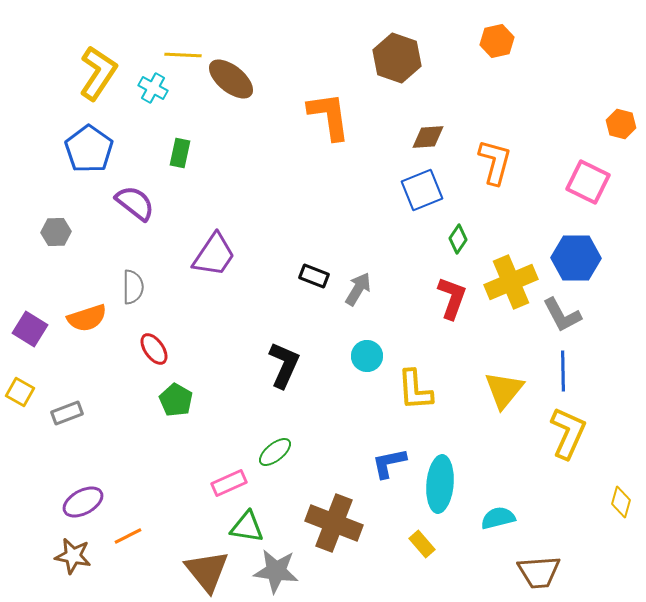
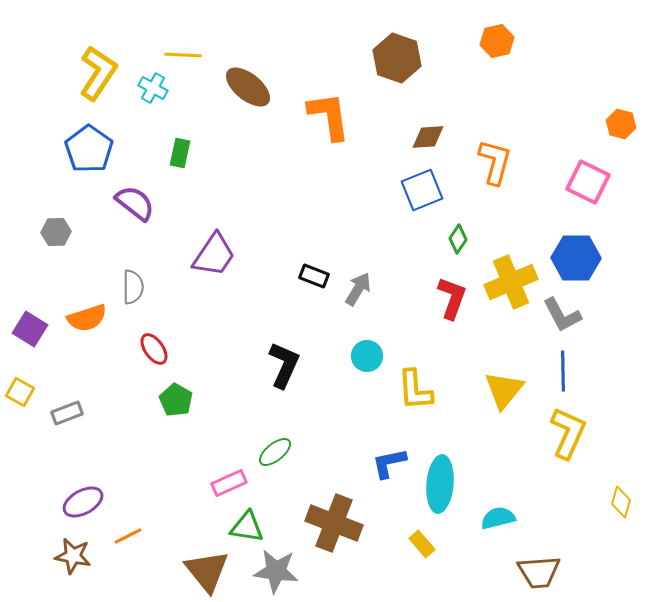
brown ellipse at (231, 79): moved 17 px right, 8 px down
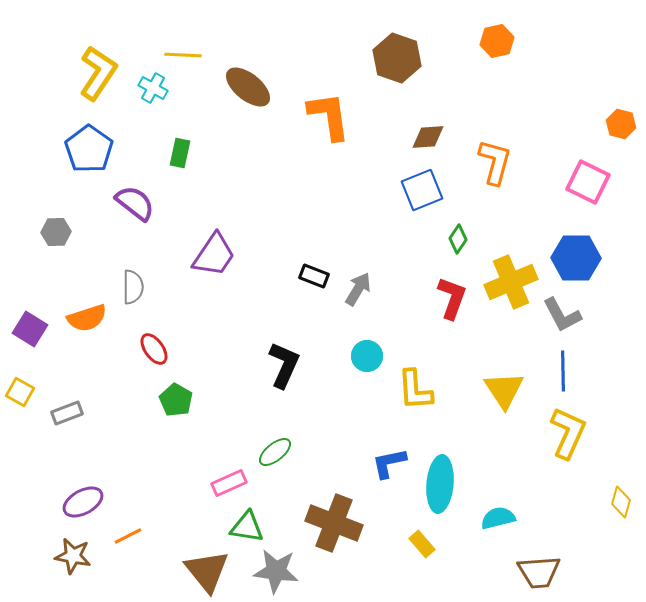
yellow triangle at (504, 390): rotated 12 degrees counterclockwise
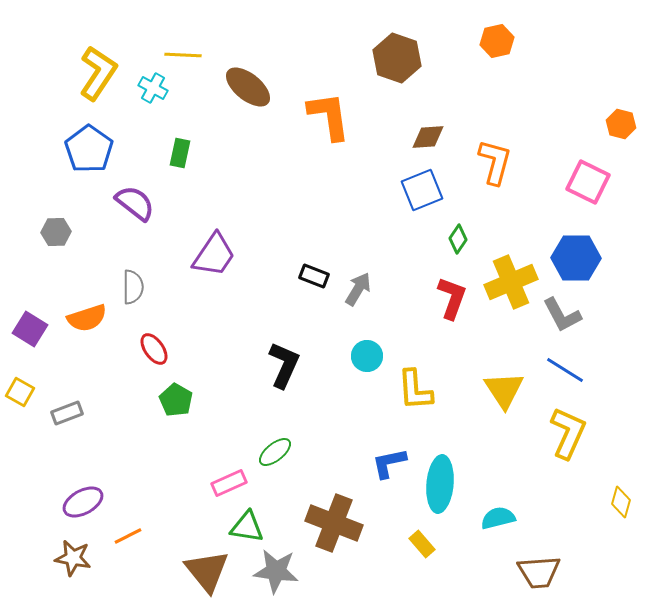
blue line at (563, 371): moved 2 px right, 1 px up; rotated 57 degrees counterclockwise
brown star at (73, 556): moved 2 px down
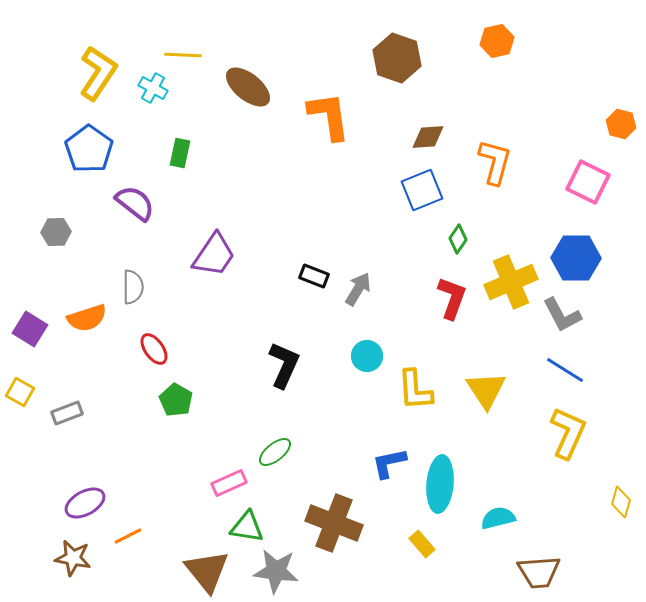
yellow triangle at (504, 390): moved 18 px left
purple ellipse at (83, 502): moved 2 px right, 1 px down
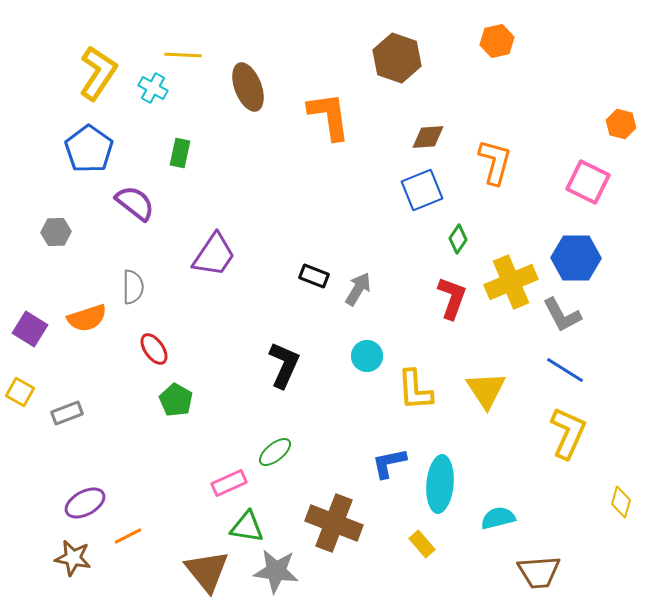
brown ellipse at (248, 87): rotated 30 degrees clockwise
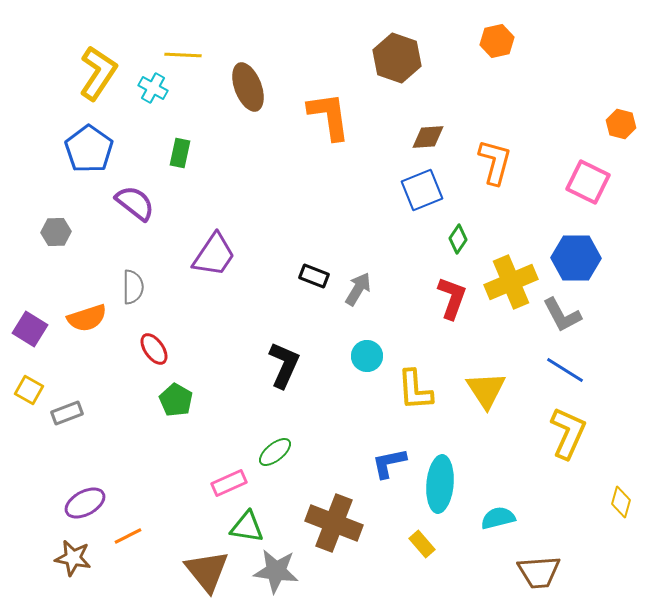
yellow square at (20, 392): moved 9 px right, 2 px up
